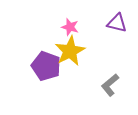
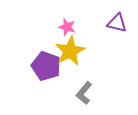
pink star: moved 3 px left
gray L-shape: moved 26 px left, 8 px down; rotated 10 degrees counterclockwise
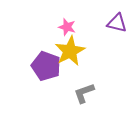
gray L-shape: rotated 30 degrees clockwise
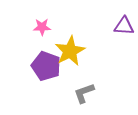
purple triangle: moved 7 px right, 3 px down; rotated 10 degrees counterclockwise
pink star: moved 25 px left; rotated 18 degrees counterclockwise
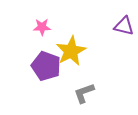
purple triangle: rotated 10 degrees clockwise
yellow star: moved 1 px right
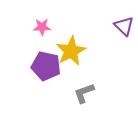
purple triangle: rotated 30 degrees clockwise
purple pentagon: rotated 8 degrees counterclockwise
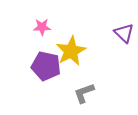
purple triangle: moved 7 px down
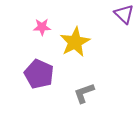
purple triangle: moved 19 px up
yellow star: moved 4 px right, 9 px up
purple pentagon: moved 7 px left, 8 px down; rotated 12 degrees clockwise
